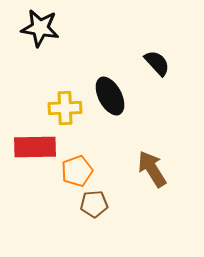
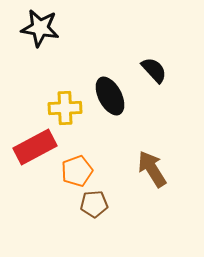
black semicircle: moved 3 px left, 7 px down
red rectangle: rotated 27 degrees counterclockwise
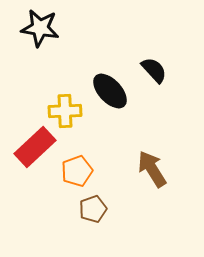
black ellipse: moved 5 px up; rotated 15 degrees counterclockwise
yellow cross: moved 3 px down
red rectangle: rotated 15 degrees counterclockwise
brown pentagon: moved 1 px left, 5 px down; rotated 16 degrees counterclockwise
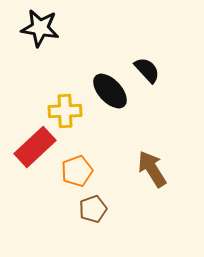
black semicircle: moved 7 px left
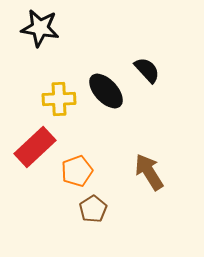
black ellipse: moved 4 px left
yellow cross: moved 6 px left, 12 px up
brown arrow: moved 3 px left, 3 px down
brown pentagon: rotated 12 degrees counterclockwise
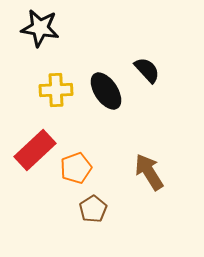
black ellipse: rotated 9 degrees clockwise
yellow cross: moved 3 px left, 9 px up
red rectangle: moved 3 px down
orange pentagon: moved 1 px left, 3 px up
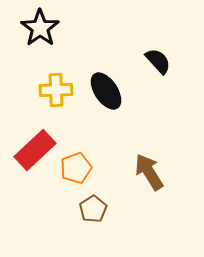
black star: rotated 27 degrees clockwise
black semicircle: moved 11 px right, 9 px up
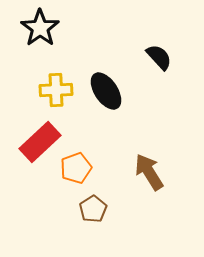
black semicircle: moved 1 px right, 4 px up
red rectangle: moved 5 px right, 8 px up
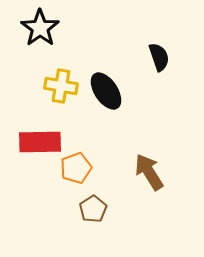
black semicircle: rotated 24 degrees clockwise
yellow cross: moved 5 px right, 4 px up; rotated 12 degrees clockwise
red rectangle: rotated 42 degrees clockwise
